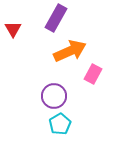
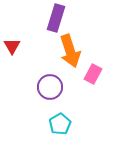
purple rectangle: rotated 12 degrees counterclockwise
red triangle: moved 1 px left, 17 px down
orange arrow: rotated 96 degrees clockwise
purple circle: moved 4 px left, 9 px up
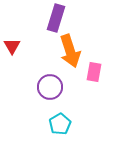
pink rectangle: moved 1 px right, 2 px up; rotated 18 degrees counterclockwise
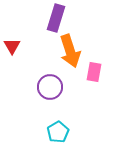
cyan pentagon: moved 2 px left, 8 px down
